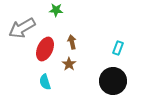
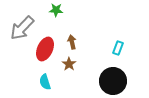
gray arrow: rotated 16 degrees counterclockwise
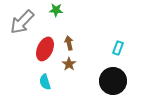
gray arrow: moved 6 px up
brown arrow: moved 3 px left, 1 px down
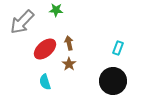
red ellipse: rotated 25 degrees clockwise
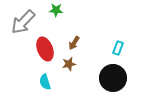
gray arrow: moved 1 px right
brown arrow: moved 5 px right; rotated 136 degrees counterclockwise
red ellipse: rotated 70 degrees counterclockwise
brown star: rotated 24 degrees clockwise
black circle: moved 3 px up
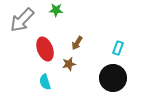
gray arrow: moved 1 px left, 2 px up
brown arrow: moved 3 px right
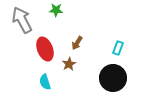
gray arrow: rotated 108 degrees clockwise
brown star: rotated 16 degrees counterclockwise
